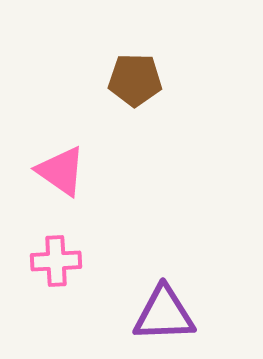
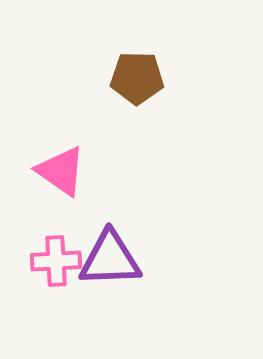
brown pentagon: moved 2 px right, 2 px up
purple triangle: moved 54 px left, 55 px up
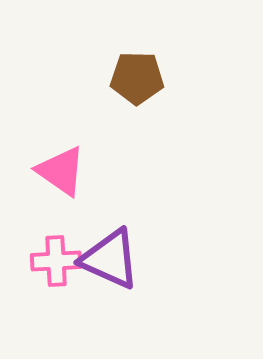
purple triangle: rotated 26 degrees clockwise
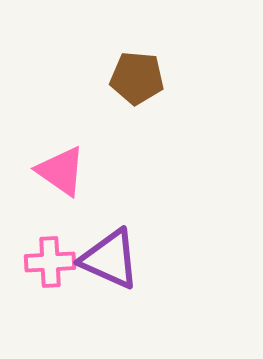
brown pentagon: rotated 4 degrees clockwise
pink cross: moved 6 px left, 1 px down
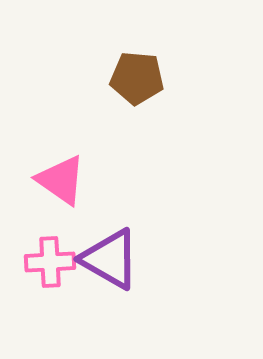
pink triangle: moved 9 px down
purple triangle: rotated 6 degrees clockwise
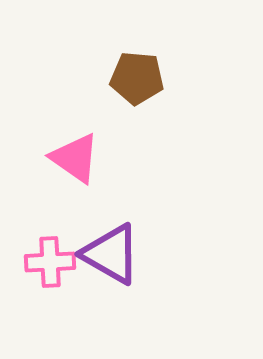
pink triangle: moved 14 px right, 22 px up
purple triangle: moved 1 px right, 5 px up
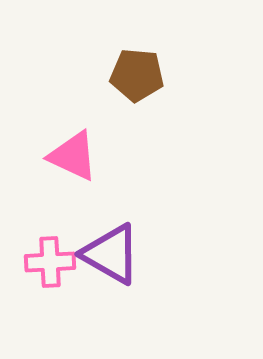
brown pentagon: moved 3 px up
pink triangle: moved 2 px left, 2 px up; rotated 10 degrees counterclockwise
